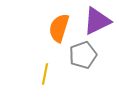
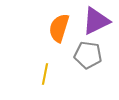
purple triangle: moved 1 px left
gray pentagon: moved 5 px right; rotated 28 degrees clockwise
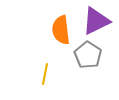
orange semicircle: moved 2 px right, 2 px down; rotated 24 degrees counterclockwise
gray pentagon: rotated 24 degrees clockwise
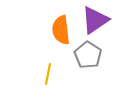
purple triangle: moved 1 px left, 1 px up; rotated 8 degrees counterclockwise
yellow line: moved 3 px right
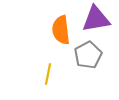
purple triangle: moved 1 px right, 1 px up; rotated 24 degrees clockwise
gray pentagon: rotated 12 degrees clockwise
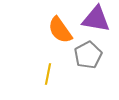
purple triangle: rotated 20 degrees clockwise
orange semicircle: moved 1 px left; rotated 28 degrees counterclockwise
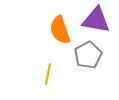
purple triangle: moved 1 px down
orange semicircle: rotated 16 degrees clockwise
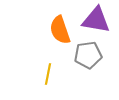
gray pentagon: rotated 20 degrees clockwise
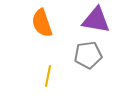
orange semicircle: moved 18 px left, 7 px up
yellow line: moved 2 px down
